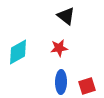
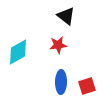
red star: moved 1 px left, 3 px up
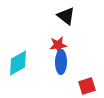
cyan diamond: moved 11 px down
blue ellipse: moved 20 px up
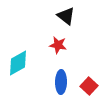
red star: rotated 18 degrees clockwise
blue ellipse: moved 20 px down
red square: moved 2 px right; rotated 30 degrees counterclockwise
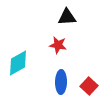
black triangle: moved 1 px right, 1 px down; rotated 42 degrees counterclockwise
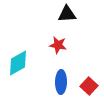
black triangle: moved 3 px up
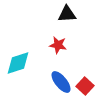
cyan diamond: rotated 12 degrees clockwise
blue ellipse: rotated 40 degrees counterclockwise
red square: moved 4 px left
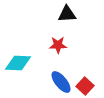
red star: rotated 12 degrees counterclockwise
cyan diamond: rotated 20 degrees clockwise
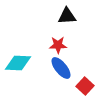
black triangle: moved 2 px down
blue ellipse: moved 14 px up
